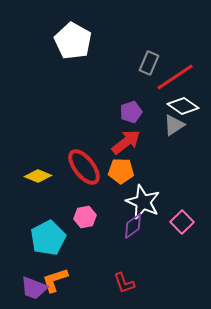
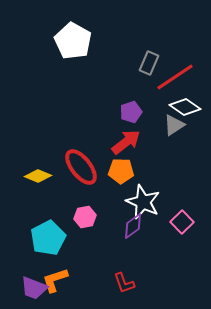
white diamond: moved 2 px right, 1 px down
red ellipse: moved 3 px left
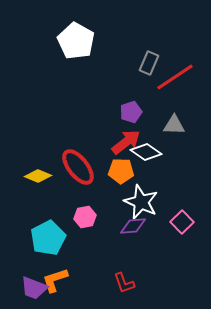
white pentagon: moved 3 px right
white diamond: moved 39 px left, 45 px down
gray triangle: rotated 35 degrees clockwise
red ellipse: moved 3 px left
white star: moved 2 px left
purple diamond: rotated 32 degrees clockwise
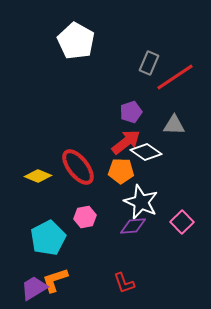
purple trapezoid: rotated 128 degrees clockwise
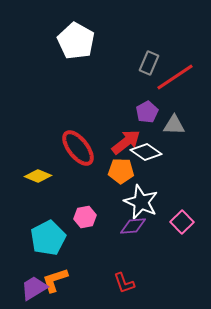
purple pentagon: moved 16 px right; rotated 10 degrees counterclockwise
red ellipse: moved 19 px up
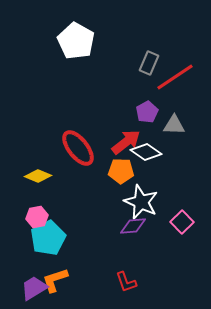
pink hexagon: moved 48 px left
red L-shape: moved 2 px right, 1 px up
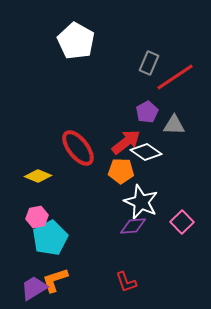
cyan pentagon: moved 2 px right
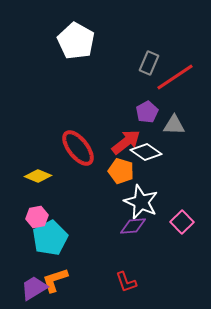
orange pentagon: rotated 15 degrees clockwise
